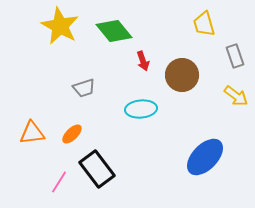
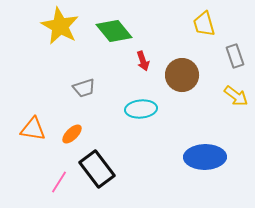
orange triangle: moved 1 px right, 4 px up; rotated 16 degrees clockwise
blue ellipse: rotated 45 degrees clockwise
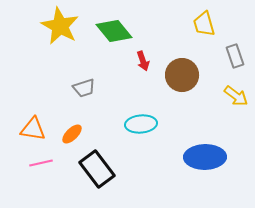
cyan ellipse: moved 15 px down
pink line: moved 18 px left, 19 px up; rotated 45 degrees clockwise
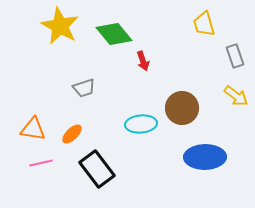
green diamond: moved 3 px down
brown circle: moved 33 px down
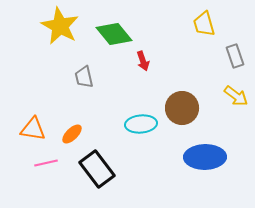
gray trapezoid: moved 11 px up; rotated 95 degrees clockwise
pink line: moved 5 px right
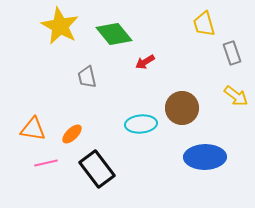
gray rectangle: moved 3 px left, 3 px up
red arrow: moved 2 px right, 1 px down; rotated 78 degrees clockwise
gray trapezoid: moved 3 px right
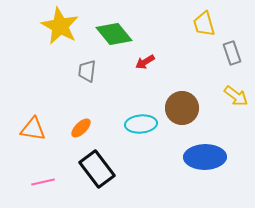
gray trapezoid: moved 6 px up; rotated 20 degrees clockwise
orange ellipse: moved 9 px right, 6 px up
pink line: moved 3 px left, 19 px down
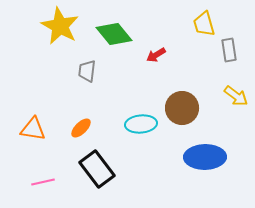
gray rectangle: moved 3 px left, 3 px up; rotated 10 degrees clockwise
red arrow: moved 11 px right, 7 px up
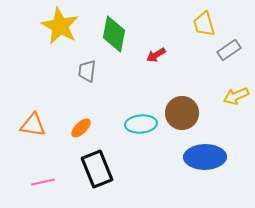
green diamond: rotated 51 degrees clockwise
gray rectangle: rotated 65 degrees clockwise
yellow arrow: rotated 120 degrees clockwise
brown circle: moved 5 px down
orange triangle: moved 4 px up
black rectangle: rotated 15 degrees clockwise
